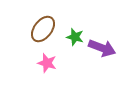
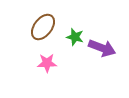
brown ellipse: moved 2 px up
pink star: rotated 18 degrees counterclockwise
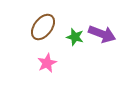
purple arrow: moved 14 px up
pink star: rotated 24 degrees counterclockwise
